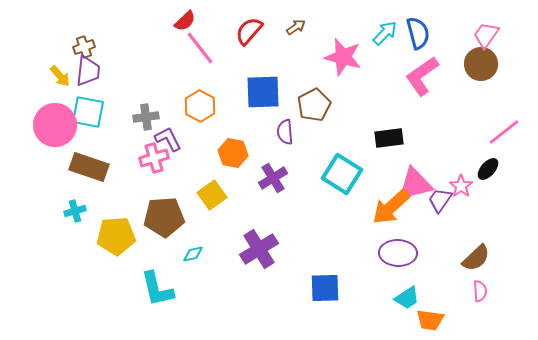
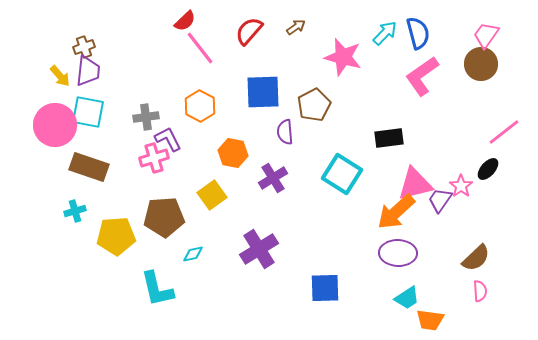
orange arrow at (391, 207): moved 5 px right, 5 px down
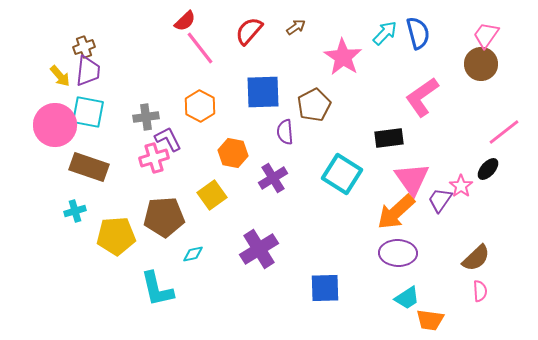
pink star at (343, 57): rotated 18 degrees clockwise
pink L-shape at (422, 76): moved 21 px down
pink triangle at (415, 184): moved 3 px left, 5 px up; rotated 51 degrees counterclockwise
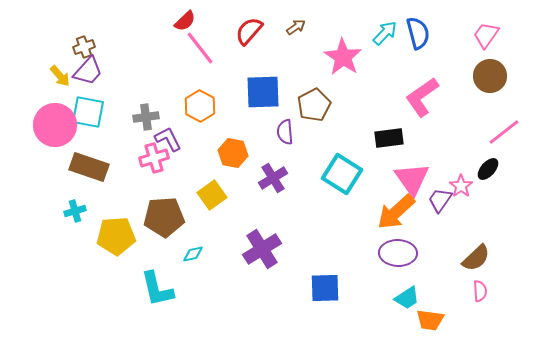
brown circle at (481, 64): moved 9 px right, 12 px down
purple trapezoid at (88, 71): rotated 36 degrees clockwise
purple cross at (259, 249): moved 3 px right
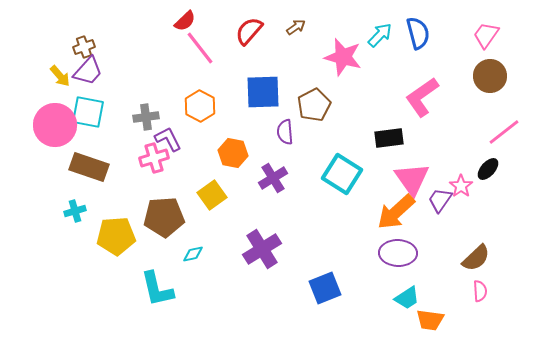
cyan arrow at (385, 33): moved 5 px left, 2 px down
pink star at (343, 57): rotated 18 degrees counterclockwise
blue square at (325, 288): rotated 20 degrees counterclockwise
